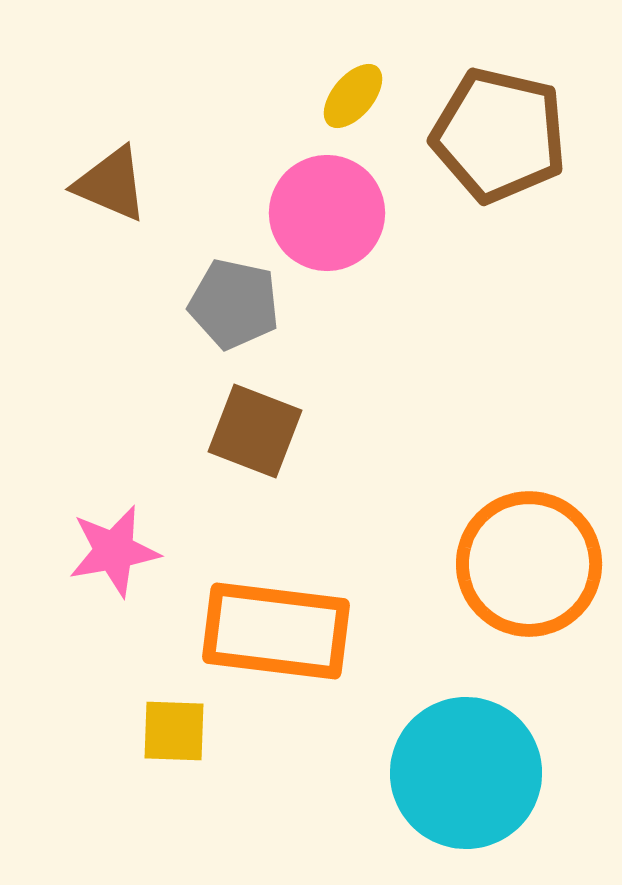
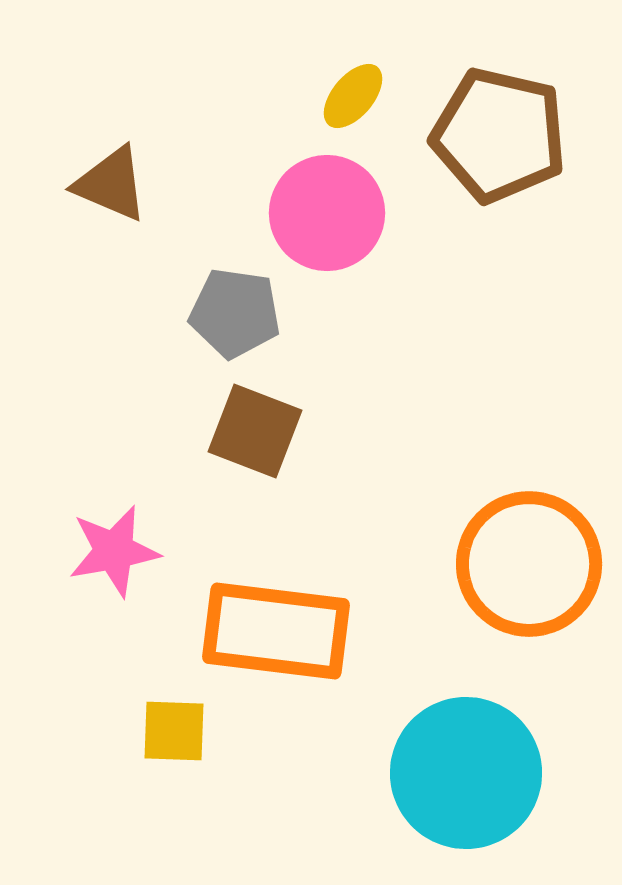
gray pentagon: moved 1 px right, 9 px down; rotated 4 degrees counterclockwise
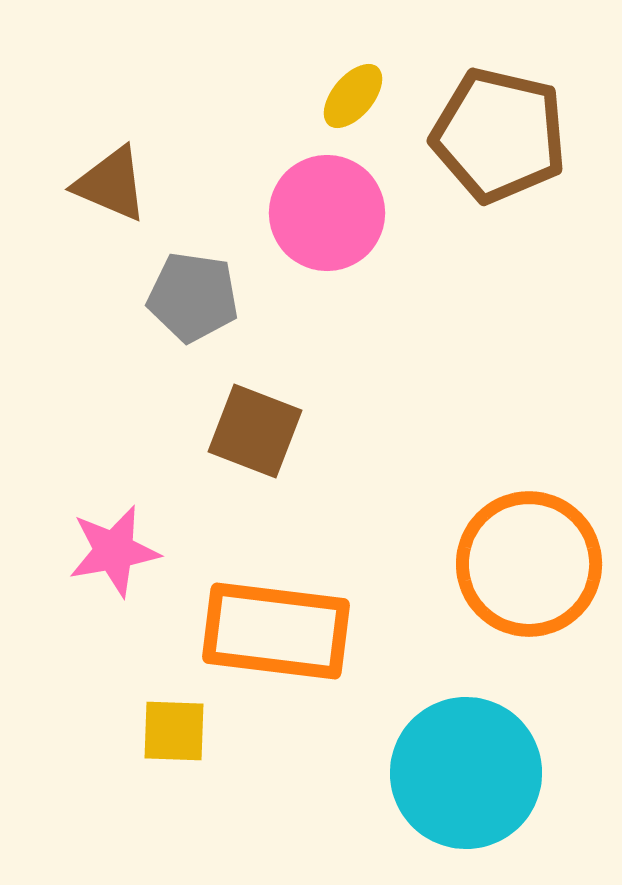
gray pentagon: moved 42 px left, 16 px up
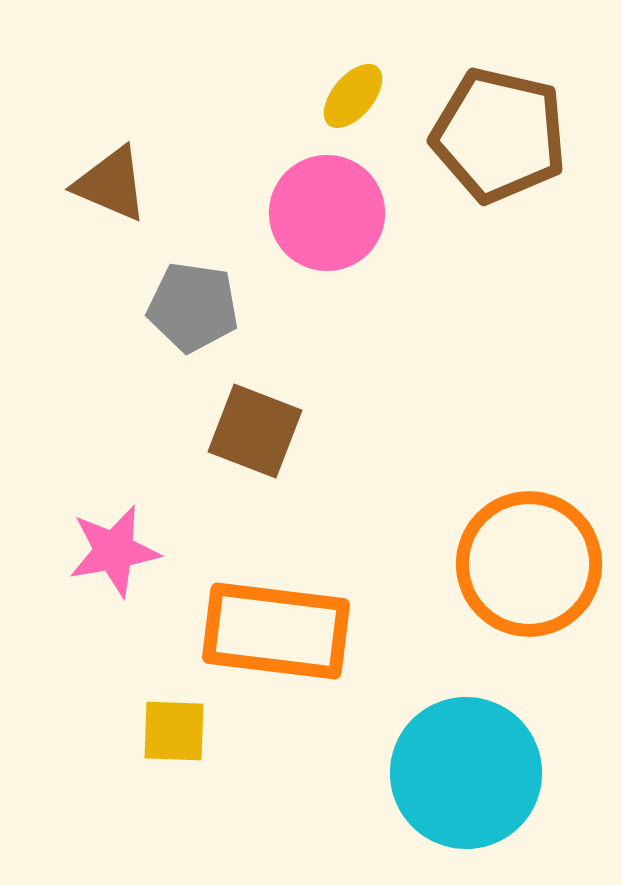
gray pentagon: moved 10 px down
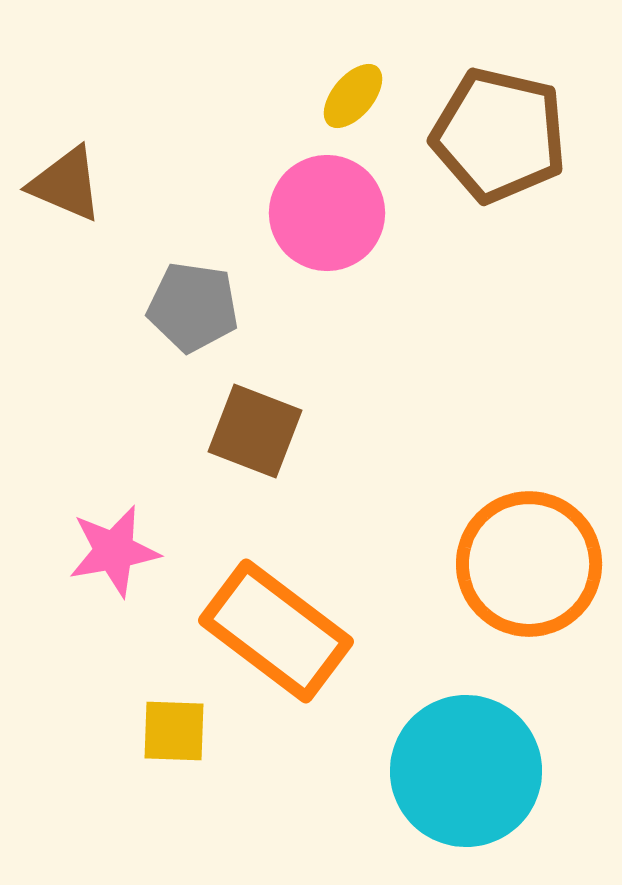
brown triangle: moved 45 px left
orange rectangle: rotated 30 degrees clockwise
cyan circle: moved 2 px up
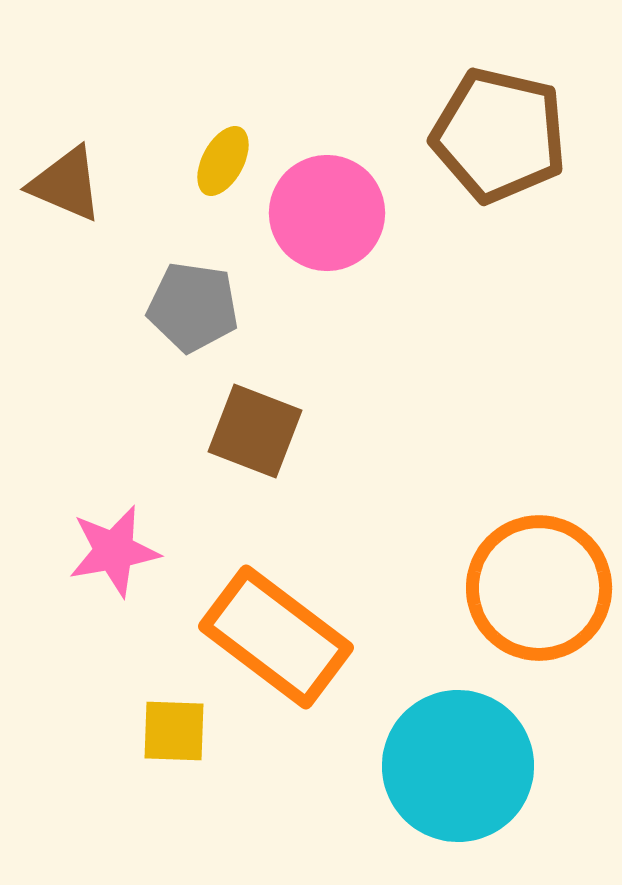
yellow ellipse: moved 130 px left, 65 px down; rotated 12 degrees counterclockwise
orange circle: moved 10 px right, 24 px down
orange rectangle: moved 6 px down
cyan circle: moved 8 px left, 5 px up
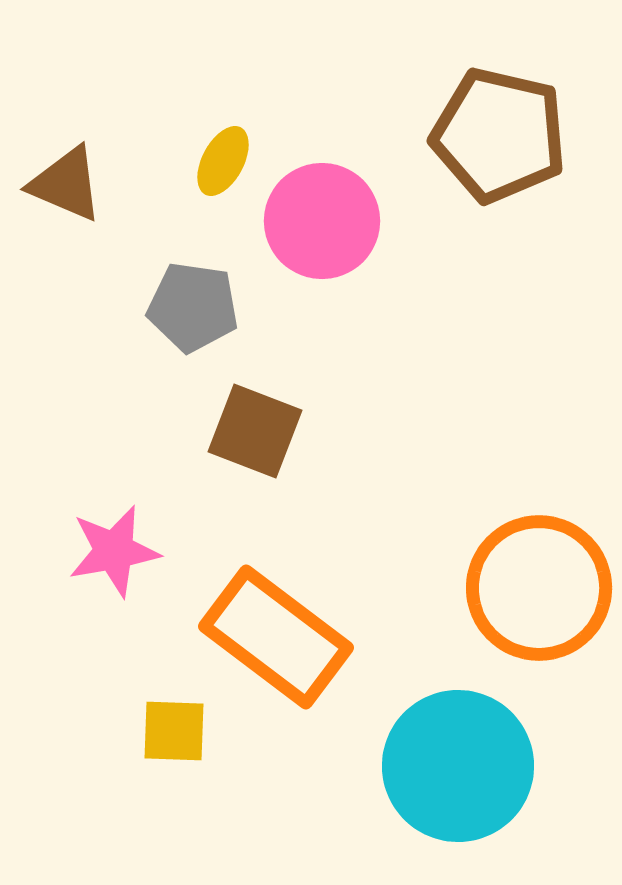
pink circle: moved 5 px left, 8 px down
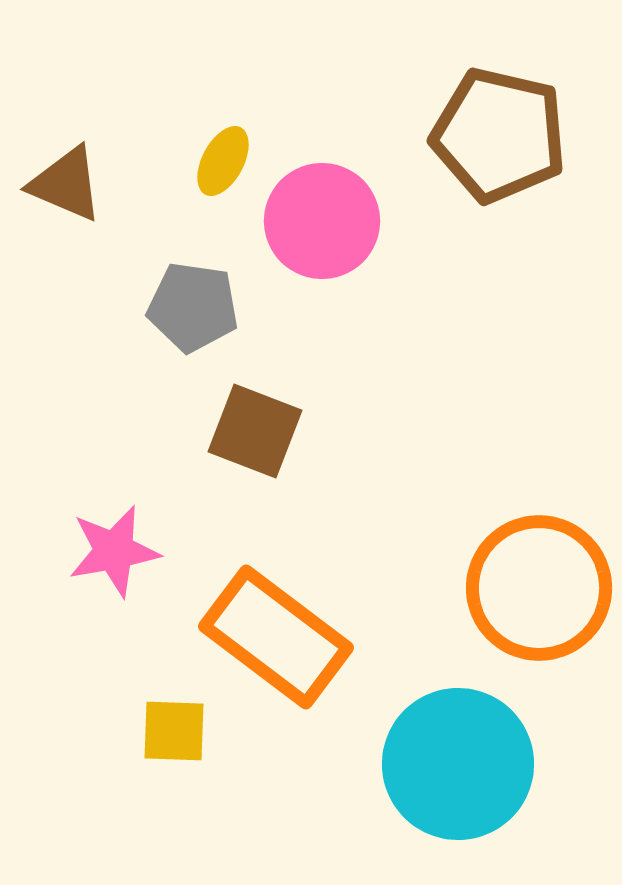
cyan circle: moved 2 px up
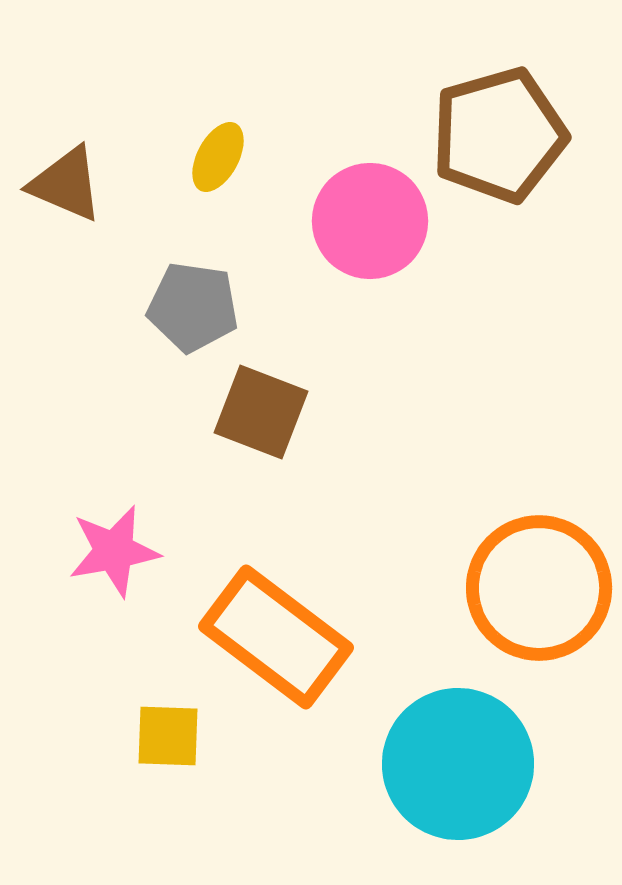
brown pentagon: rotated 29 degrees counterclockwise
yellow ellipse: moved 5 px left, 4 px up
pink circle: moved 48 px right
brown square: moved 6 px right, 19 px up
yellow square: moved 6 px left, 5 px down
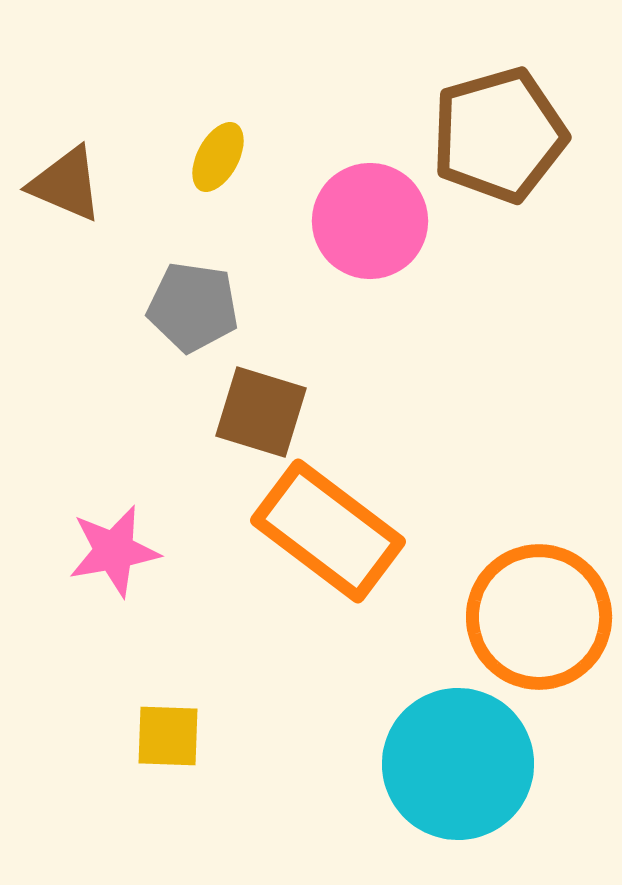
brown square: rotated 4 degrees counterclockwise
orange circle: moved 29 px down
orange rectangle: moved 52 px right, 106 px up
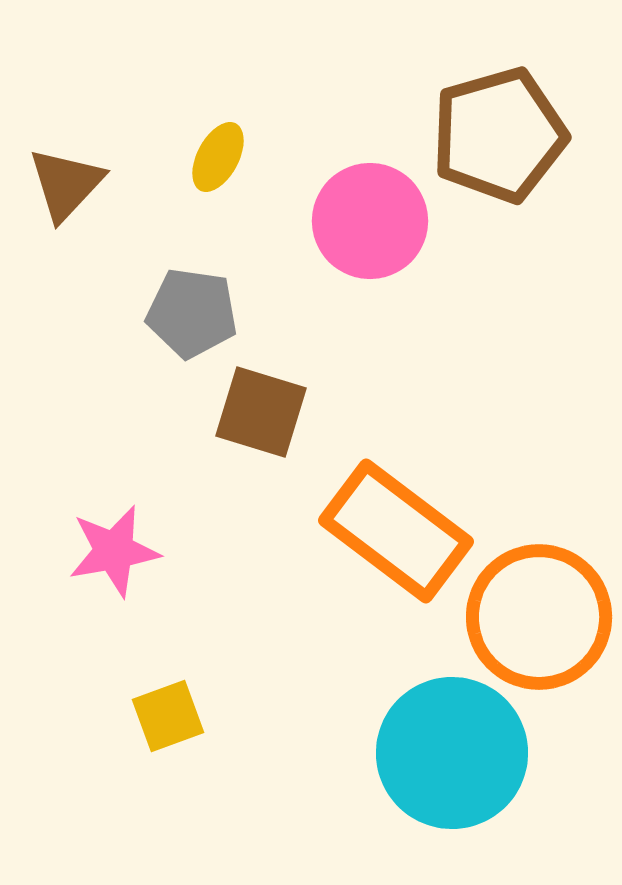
brown triangle: rotated 50 degrees clockwise
gray pentagon: moved 1 px left, 6 px down
orange rectangle: moved 68 px right
yellow square: moved 20 px up; rotated 22 degrees counterclockwise
cyan circle: moved 6 px left, 11 px up
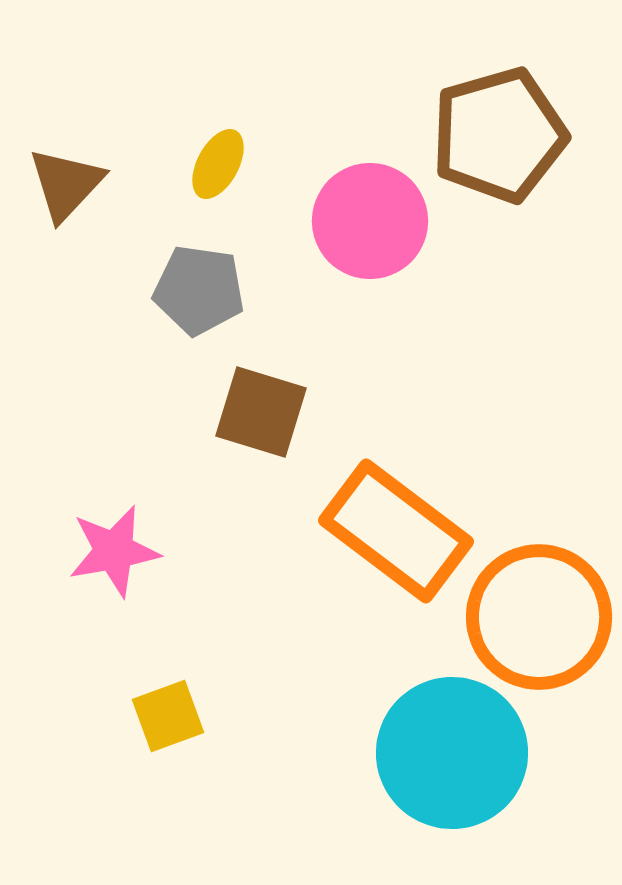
yellow ellipse: moved 7 px down
gray pentagon: moved 7 px right, 23 px up
